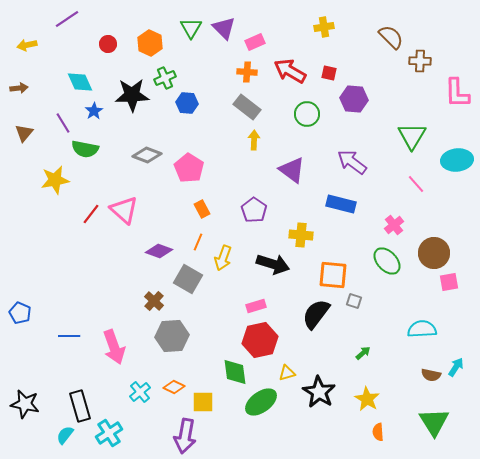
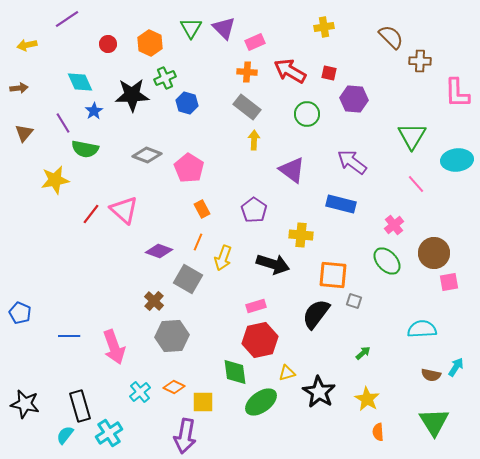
blue hexagon at (187, 103): rotated 10 degrees clockwise
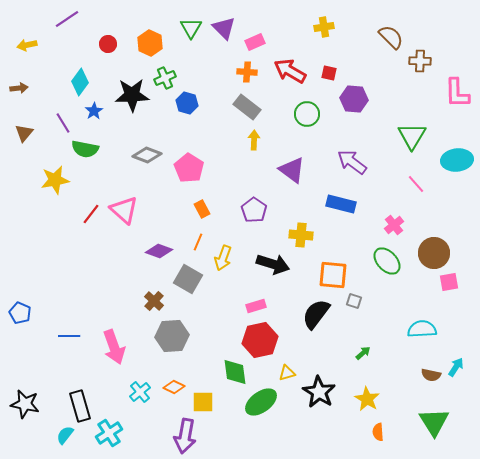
cyan diamond at (80, 82): rotated 60 degrees clockwise
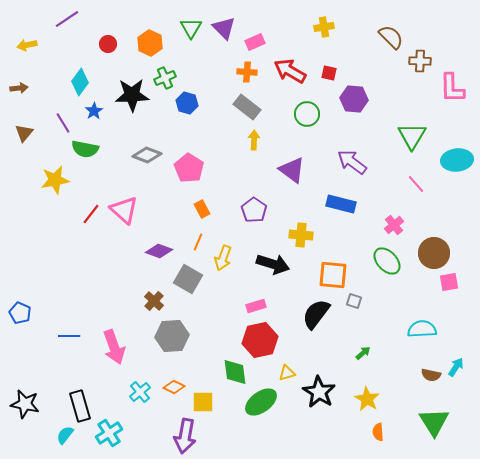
pink L-shape at (457, 93): moved 5 px left, 5 px up
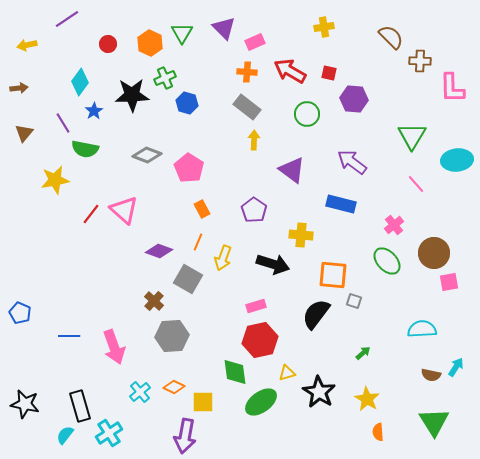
green triangle at (191, 28): moved 9 px left, 5 px down
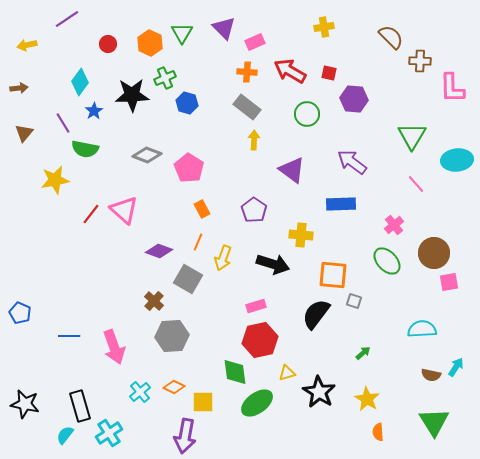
blue rectangle at (341, 204): rotated 16 degrees counterclockwise
green ellipse at (261, 402): moved 4 px left, 1 px down
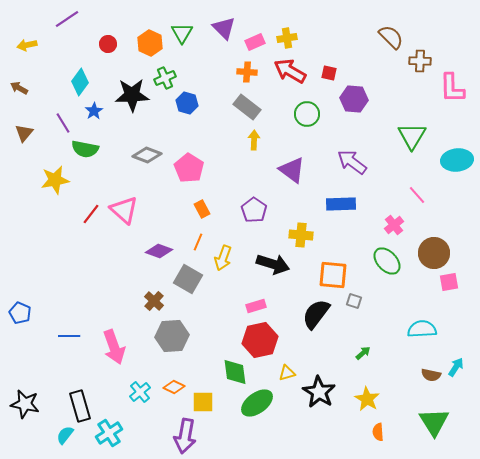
yellow cross at (324, 27): moved 37 px left, 11 px down
brown arrow at (19, 88): rotated 144 degrees counterclockwise
pink line at (416, 184): moved 1 px right, 11 px down
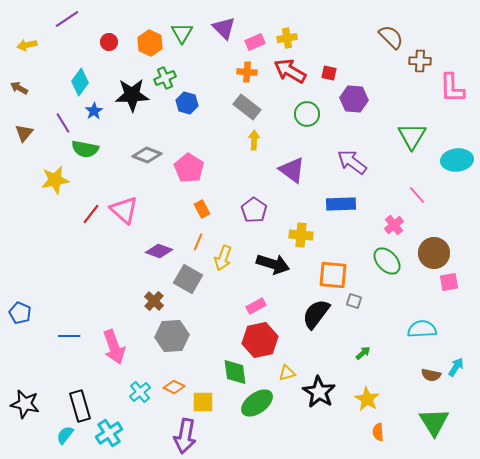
red circle at (108, 44): moved 1 px right, 2 px up
pink rectangle at (256, 306): rotated 12 degrees counterclockwise
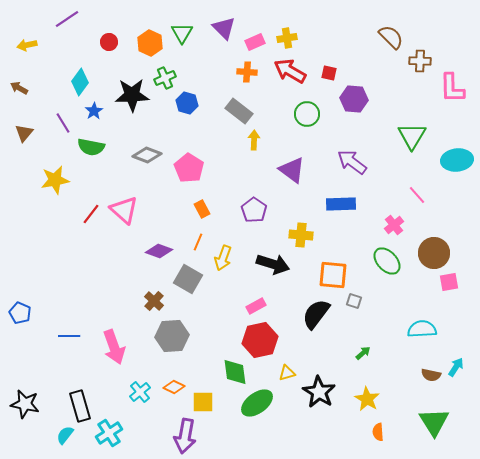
gray rectangle at (247, 107): moved 8 px left, 4 px down
green semicircle at (85, 149): moved 6 px right, 2 px up
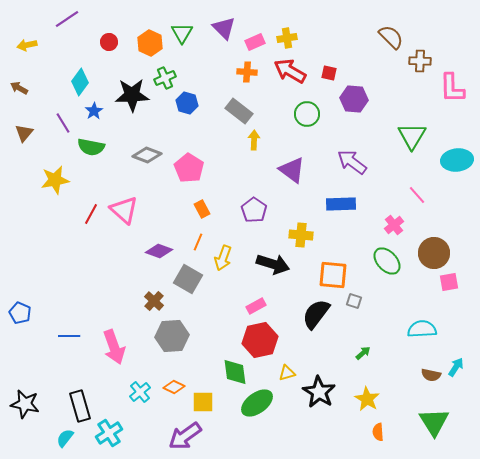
red line at (91, 214): rotated 10 degrees counterclockwise
cyan semicircle at (65, 435): moved 3 px down
purple arrow at (185, 436): rotated 44 degrees clockwise
